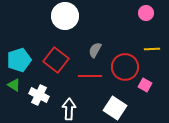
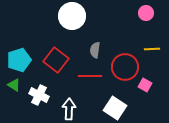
white circle: moved 7 px right
gray semicircle: rotated 21 degrees counterclockwise
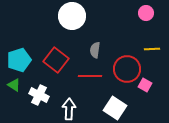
red circle: moved 2 px right, 2 px down
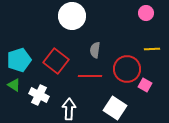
red square: moved 1 px down
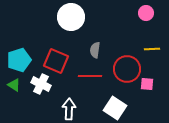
white circle: moved 1 px left, 1 px down
red square: rotated 15 degrees counterclockwise
pink square: moved 2 px right, 1 px up; rotated 24 degrees counterclockwise
white cross: moved 2 px right, 11 px up
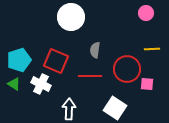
green triangle: moved 1 px up
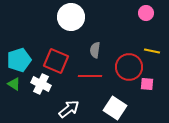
yellow line: moved 2 px down; rotated 14 degrees clockwise
red circle: moved 2 px right, 2 px up
white arrow: rotated 50 degrees clockwise
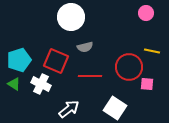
gray semicircle: moved 10 px left, 3 px up; rotated 112 degrees counterclockwise
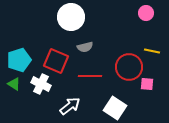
white arrow: moved 1 px right, 3 px up
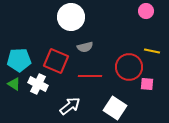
pink circle: moved 2 px up
cyan pentagon: rotated 15 degrees clockwise
white cross: moved 3 px left
